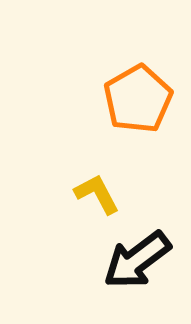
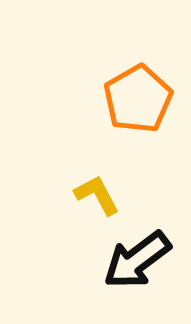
yellow L-shape: moved 1 px down
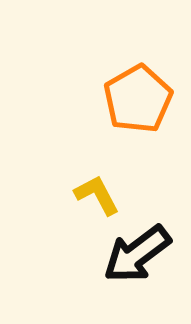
black arrow: moved 6 px up
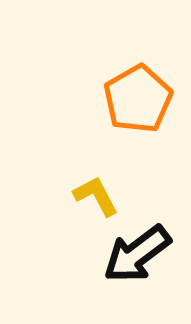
yellow L-shape: moved 1 px left, 1 px down
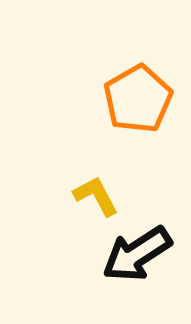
black arrow: rotated 4 degrees clockwise
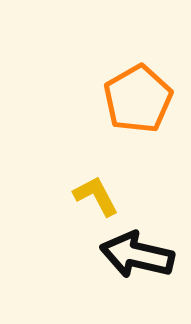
black arrow: moved 1 px down; rotated 46 degrees clockwise
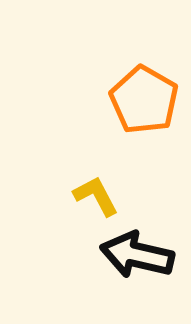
orange pentagon: moved 6 px right, 1 px down; rotated 12 degrees counterclockwise
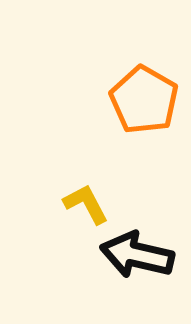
yellow L-shape: moved 10 px left, 8 px down
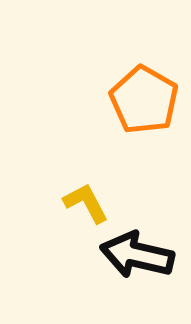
yellow L-shape: moved 1 px up
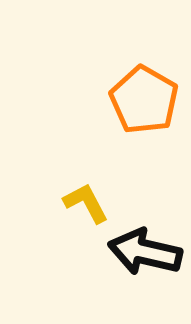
black arrow: moved 8 px right, 3 px up
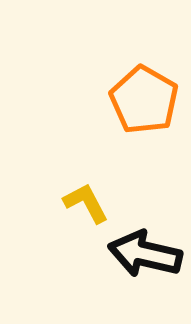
black arrow: moved 2 px down
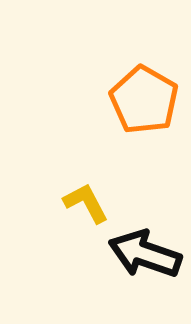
black arrow: rotated 6 degrees clockwise
